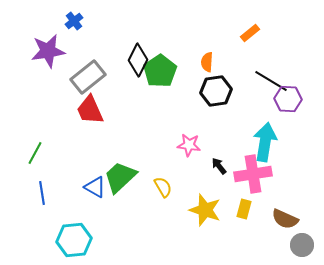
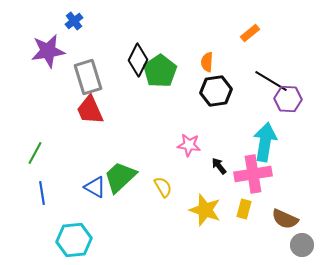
gray rectangle: rotated 68 degrees counterclockwise
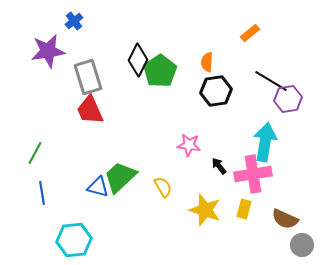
purple hexagon: rotated 12 degrees counterclockwise
blue triangle: moved 3 px right; rotated 15 degrees counterclockwise
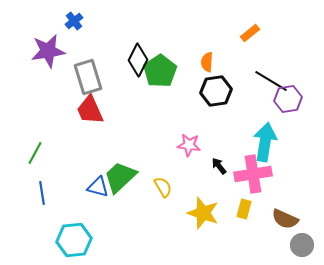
yellow star: moved 2 px left, 3 px down
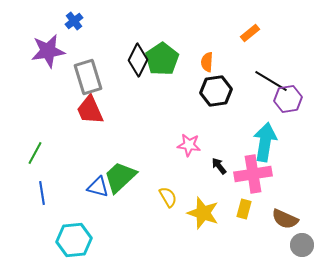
green pentagon: moved 2 px right, 12 px up
yellow semicircle: moved 5 px right, 10 px down
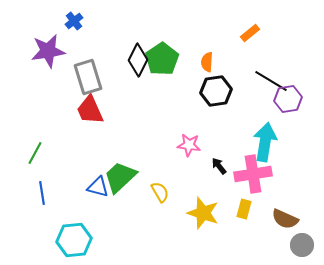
yellow semicircle: moved 8 px left, 5 px up
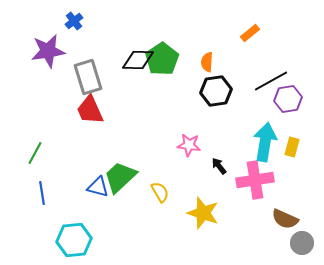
black diamond: rotated 64 degrees clockwise
black line: rotated 60 degrees counterclockwise
pink cross: moved 2 px right, 6 px down
yellow rectangle: moved 48 px right, 62 px up
gray circle: moved 2 px up
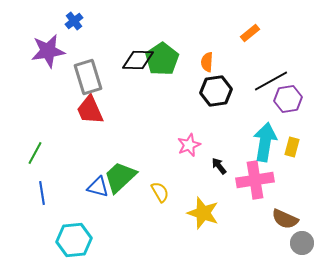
pink star: rotated 30 degrees counterclockwise
